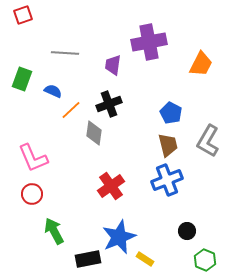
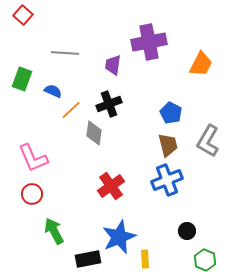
red square: rotated 30 degrees counterclockwise
yellow rectangle: rotated 54 degrees clockwise
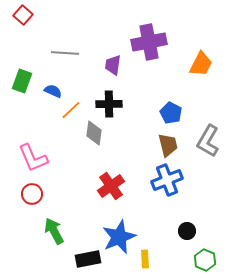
green rectangle: moved 2 px down
black cross: rotated 20 degrees clockwise
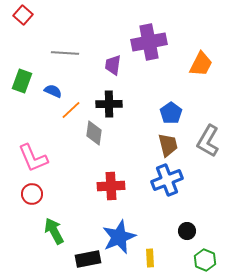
blue pentagon: rotated 10 degrees clockwise
red cross: rotated 32 degrees clockwise
yellow rectangle: moved 5 px right, 1 px up
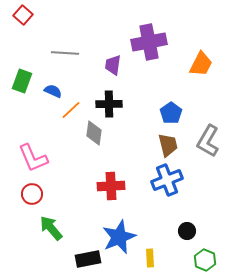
green arrow: moved 3 px left, 3 px up; rotated 12 degrees counterclockwise
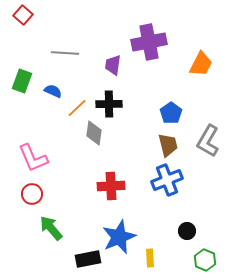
orange line: moved 6 px right, 2 px up
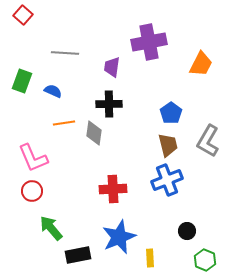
purple trapezoid: moved 1 px left, 2 px down
orange line: moved 13 px left, 15 px down; rotated 35 degrees clockwise
red cross: moved 2 px right, 3 px down
red circle: moved 3 px up
black rectangle: moved 10 px left, 4 px up
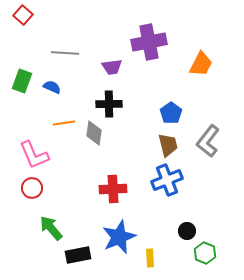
purple trapezoid: rotated 105 degrees counterclockwise
blue semicircle: moved 1 px left, 4 px up
gray L-shape: rotated 8 degrees clockwise
pink L-shape: moved 1 px right, 3 px up
red circle: moved 3 px up
green hexagon: moved 7 px up
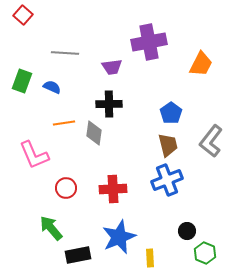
gray L-shape: moved 3 px right
red circle: moved 34 px right
